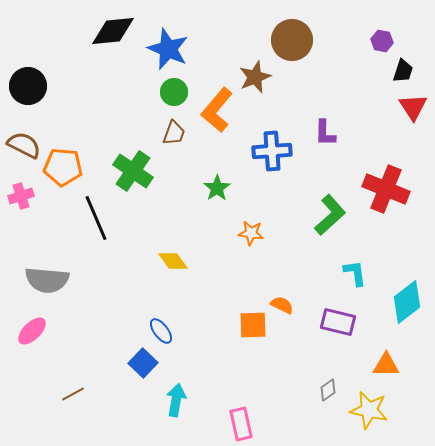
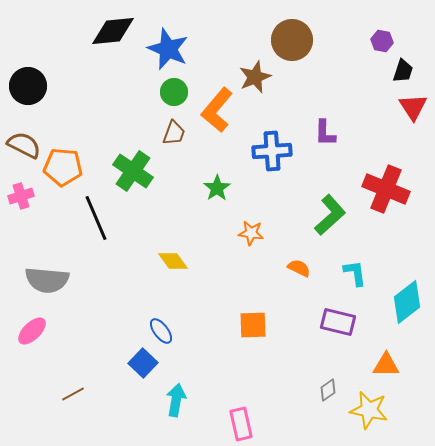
orange semicircle: moved 17 px right, 37 px up
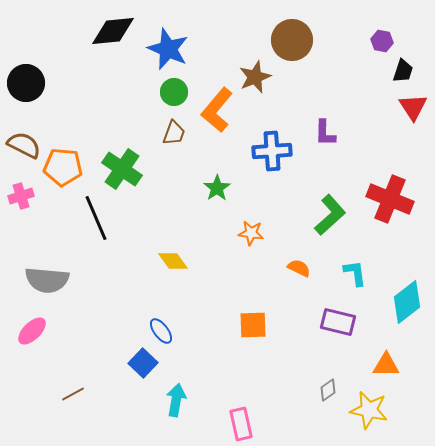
black circle: moved 2 px left, 3 px up
green cross: moved 11 px left, 2 px up
red cross: moved 4 px right, 10 px down
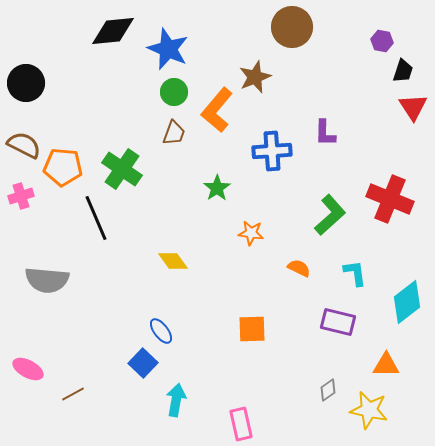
brown circle: moved 13 px up
orange square: moved 1 px left, 4 px down
pink ellipse: moved 4 px left, 38 px down; rotated 72 degrees clockwise
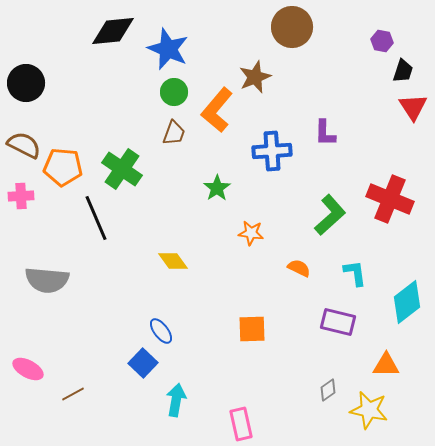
pink cross: rotated 15 degrees clockwise
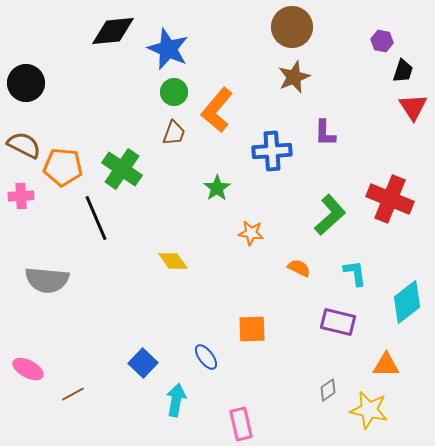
brown star: moved 39 px right
blue ellipse: moved 45 px right, 26 px down
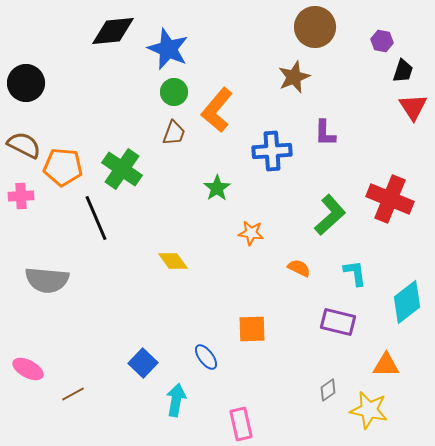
brown circle: moved 23 px right
